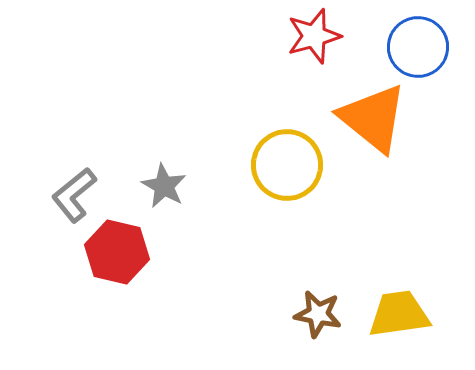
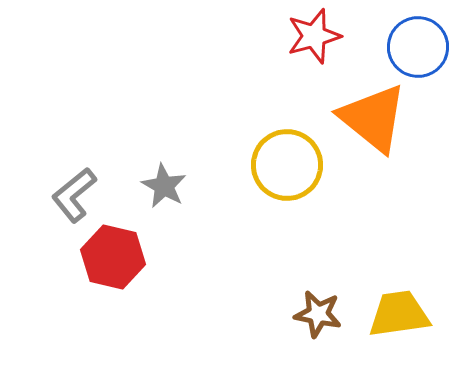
red hexagon: moved 4 px left, 5 px down
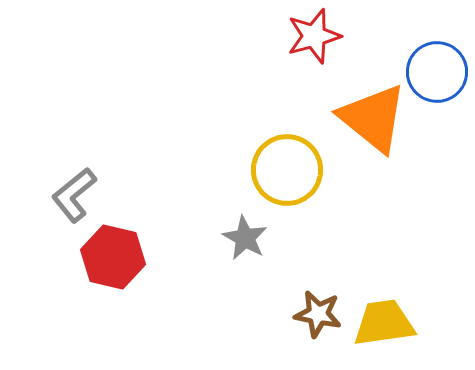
blue circle: moved 19 px right, 25 px down
yellow circle: moved 5 px down
gray star: moved 81 px right, 52 px down
yellow trapezoid: moved 15 px left, 9 px down
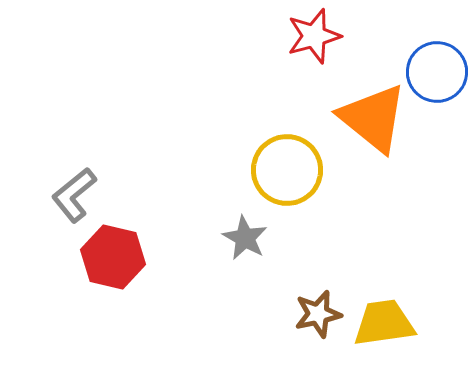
brown star: rotated 24 degrees counterclockwise
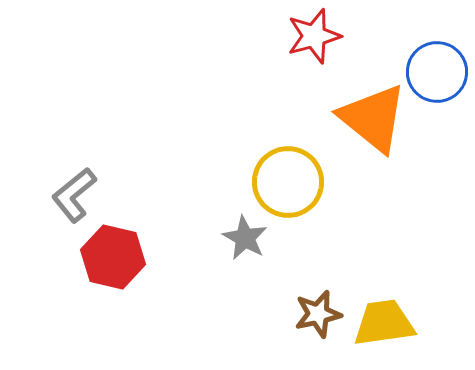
yellow circle: moved 1 px right, 12 px down
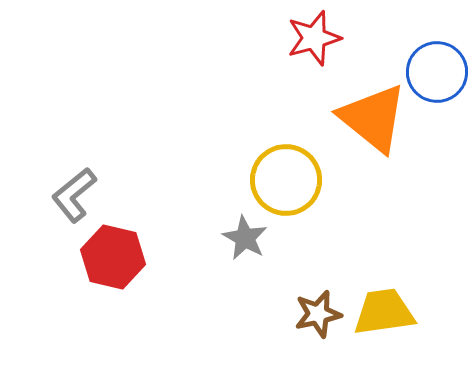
red star: moved 2 px down
yellow circle: moved 2 px left, 2 px up
yellow trapezoid: moved 11 px up
